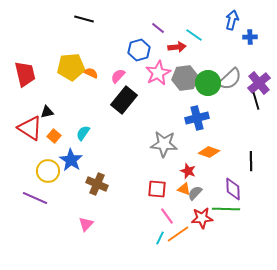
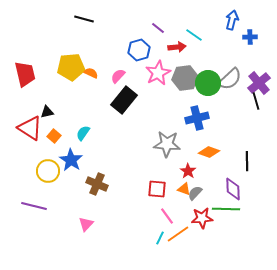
gray star at (164, 144): moved 3 px right
black line at (251, 161): moved 4 px left
red star at (188, 171): rotated 14 degrees clockwise
purple line at (35, 198): moved 1 px left, 8 px down; rotated 10 degrees counterclockwise
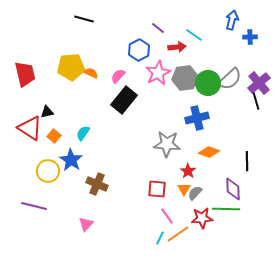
blue hexagon at (139, 50): rotated 10 degrees counterclockwise
orange triangle at (184, 189): rotated 40 degrees clockwise
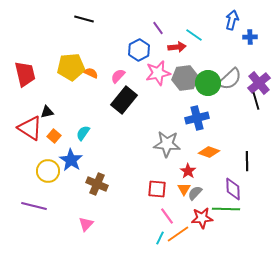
purple line at (158, 28): rotated 16 degrees clockwise
pink star at (158, 73): rotated 15 degrees clockwise
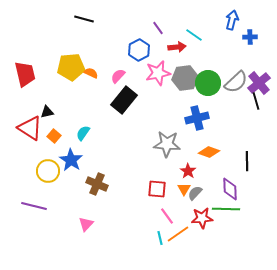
gray semicircle at (230, 79): moved 6 px right, 3 px down
purple diamond at (233, 189): moved 3 px left
cyan line at (160, 238): rotated 40 degrees counterclockwise
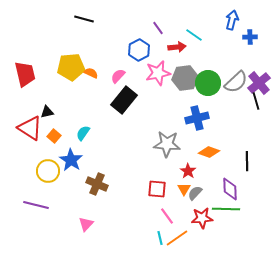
purple line at (34, 206): moved 2 px right, 1 px up
orange line at (178, 234): moved 1 px left, 4 px down
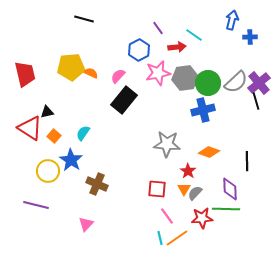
blue cross at (197, 118): moved 6 px right, 8 px up
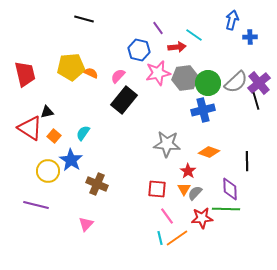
blue hexagon at (139, 50): rotated 20 degrees counterclockwise
